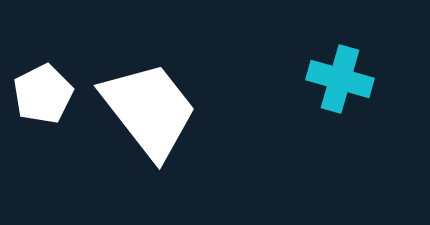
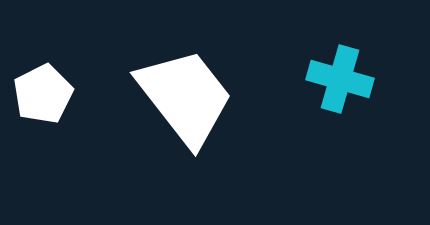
white trapezoid: moved 36 px right, 13 px up
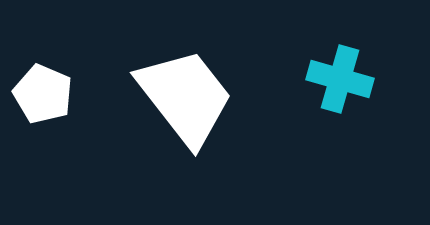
white pentagon: rotated 22 degrees counterclockwise
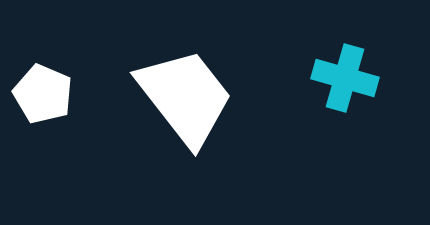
cyan cross: moved 5 px right, 1 px up
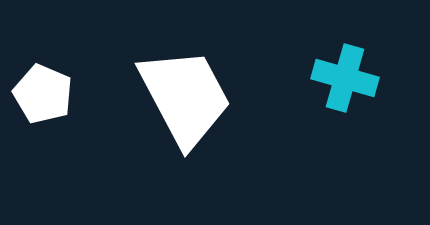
white trapezoid: rotated 10 degrees clockwise
